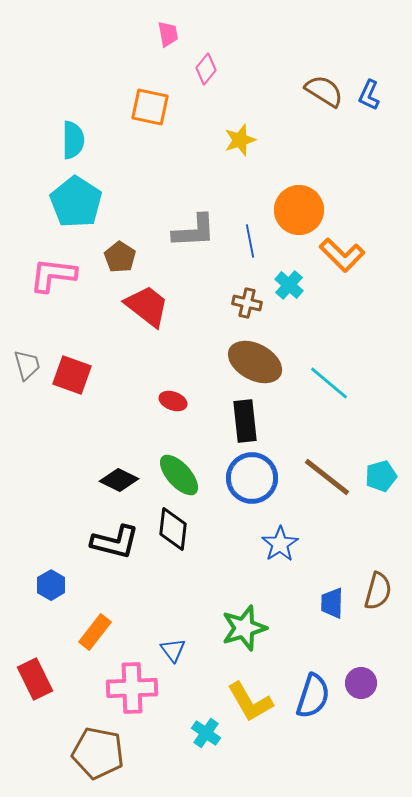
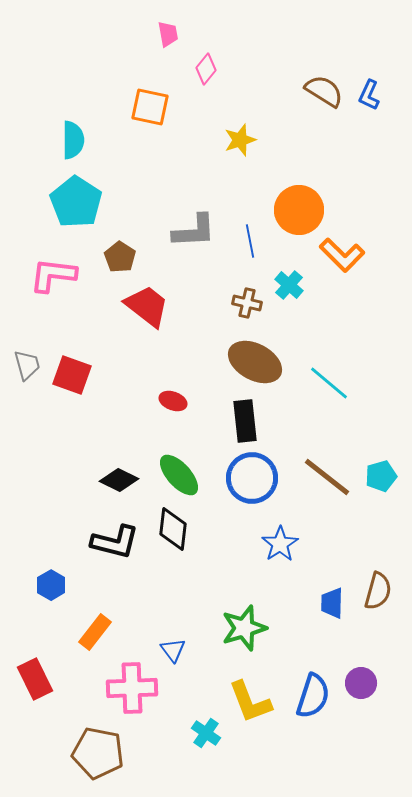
yellow L-shape at (250, 702): rotated 9 degrees clockwise
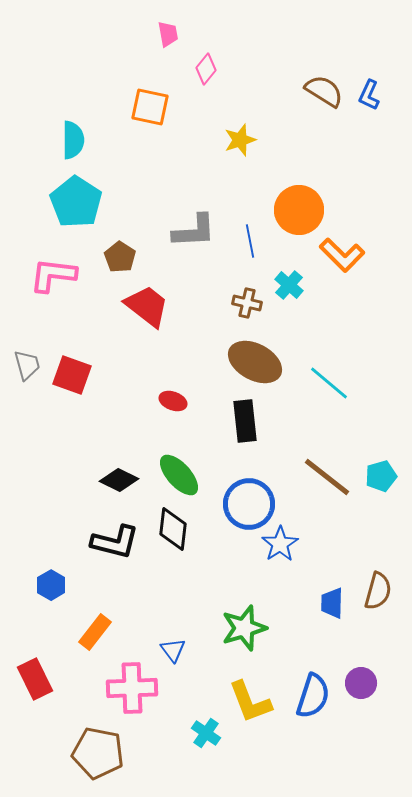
blue circle at (252, 478): moved 3 px left, 26 px down
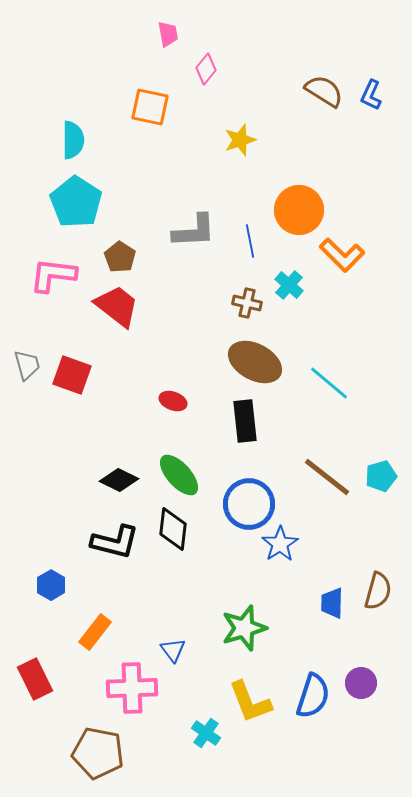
blue L-shape at (369, 95): moved 2 px right
red trapezoid at (147, 306): moved 30 px left
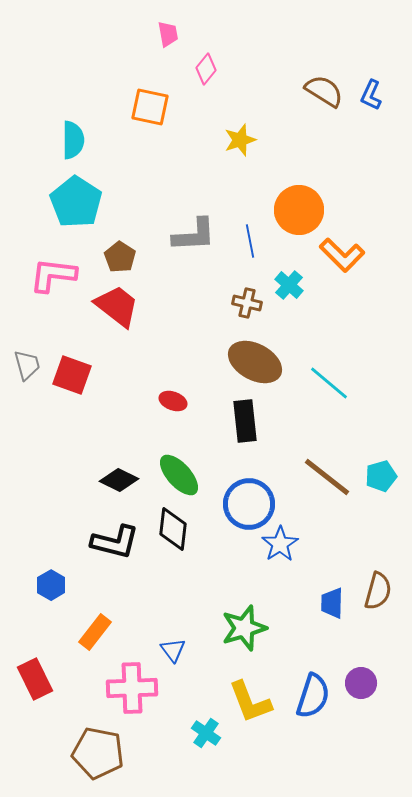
gray L-shape at (194, 231): moved 4 px down
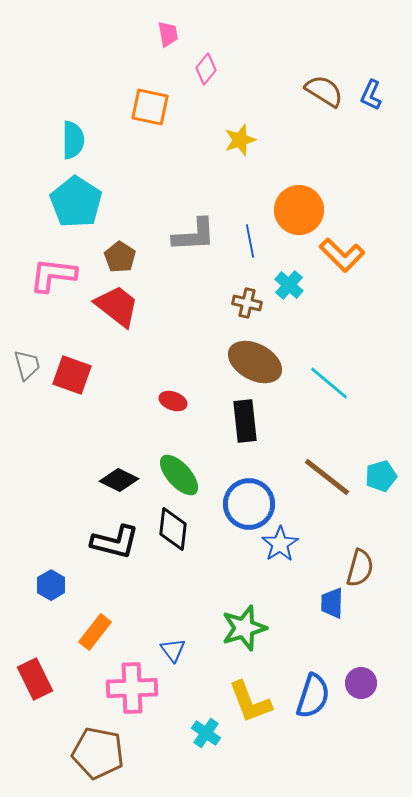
brown semicircle at (378, 591): moved 18 px left, 23 px up
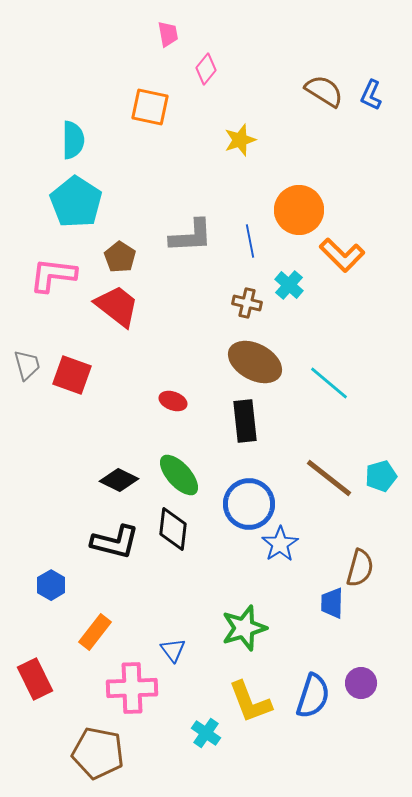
gray L-shape at (194, 235): moved 3 px left, 1 px down
brown line at (327, 477): moved 2 px right, 1 px down
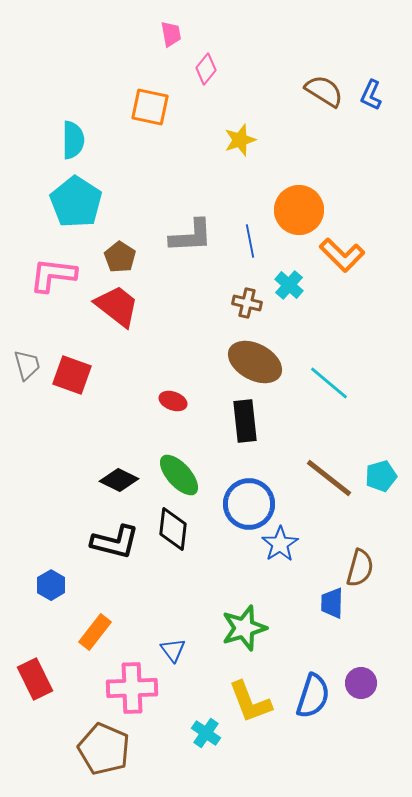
pink trapezoid at (168, 34): moved 3 px right
brown pentagon at (98, 753): moved 6 px right, 4 px up; rotated 12 degrees clockwise
